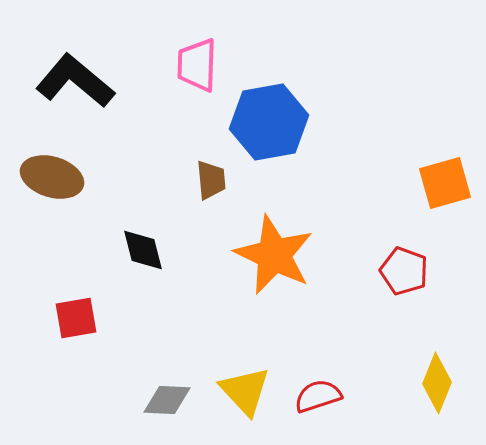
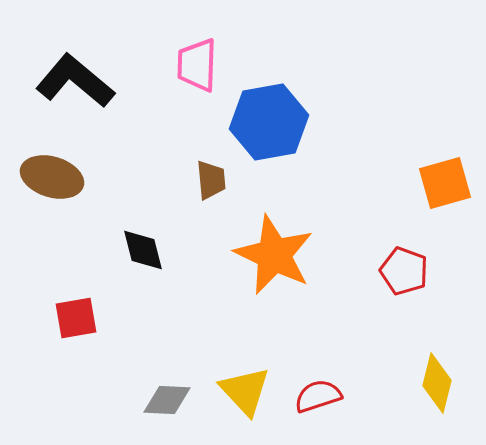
yellow diamond: rotated 8 degrees counterclockwise
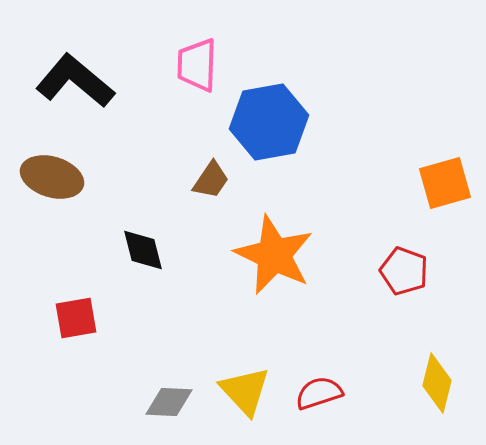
brown trapezoid: rotated 39 degrees clockwise
red semicircle: moved 1 px right, 3 px up
gray diamond: moved 2 px right, 2 px down
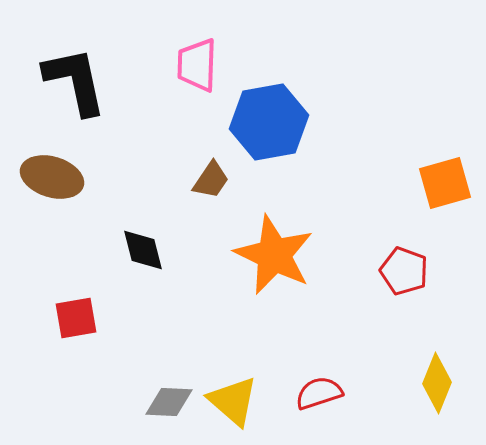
black L-shape: rotated 38 degrees clockwise
yellow diamond: rotated 8 degrees clockwise
yellow triangle: moved 12 px left, 10 px down; rotated 6 degrees counterclockwise
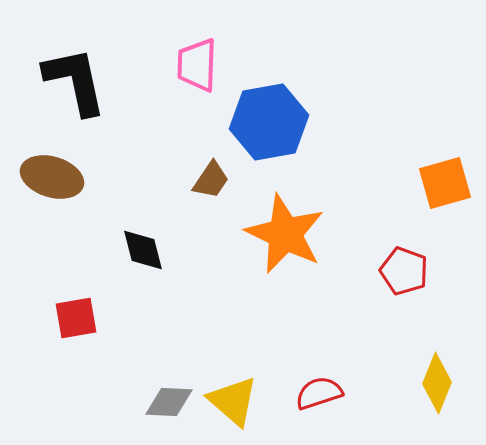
orange star: moved 11 px right, 21 px up
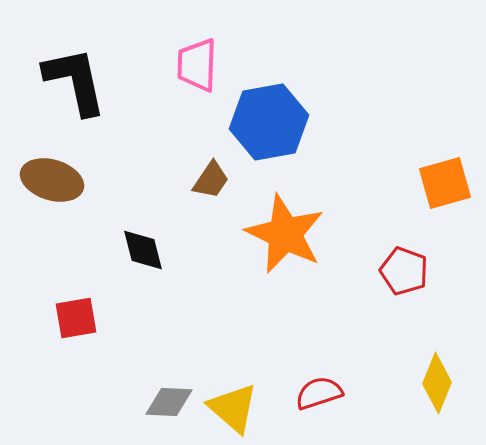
brown ellipse: moved 3 px down
yellow triangle: moved 7 px down
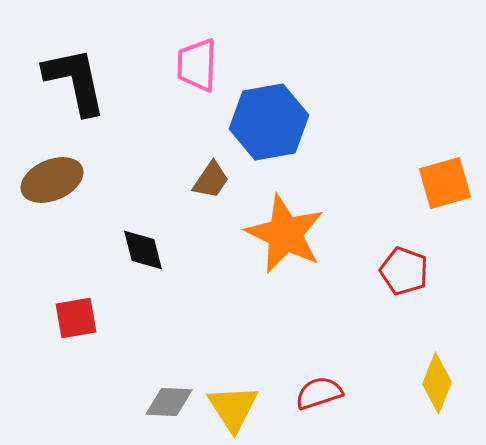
brown ellipse: rotated 40 degrees counterclockwise
yellow triangle: rotated 16 degrees clockwise
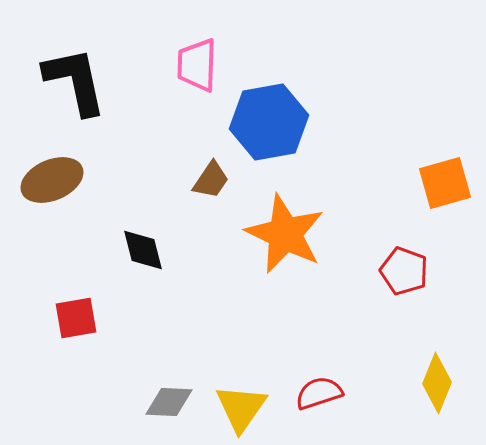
yellow triangle: moved 8 px right; rotated 8 degrees clockwise
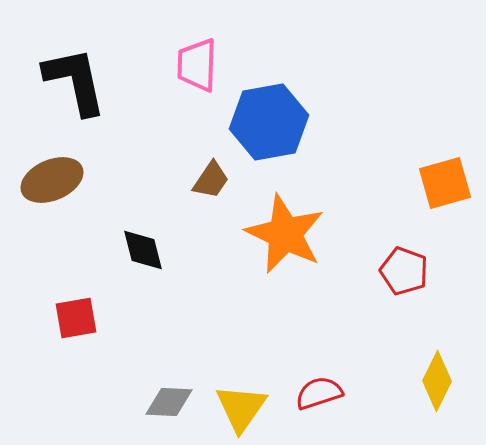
yellow diamond: moved 2 px up; rotated 4 degrees clockwise
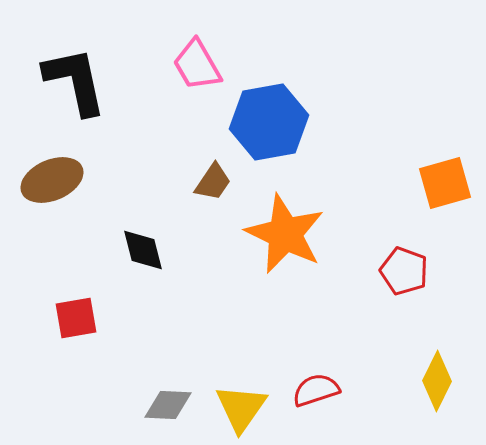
pink trapezoid: rotated 32 degrees counterclockwise
brown trapezoid: moved 2 px right, 2 px down
red semicircle: moved 3 px left, 3 px up
gray diamond: moved 1 px left, 3 px down
